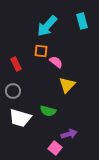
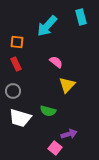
cyan rectangle: moved 1 px left, 4 px up
orange square: moved 24 px left, 9 px up
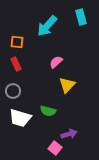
pink semicircle: rotated 80 degrees counterclockwise
